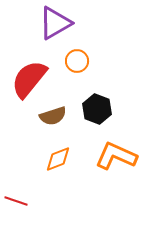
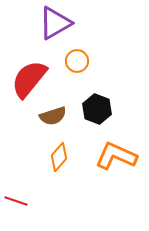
orange diamond: moved 1 px right, 2 px up; rotated 28 degrees counterclockwise
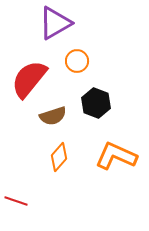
black hexagon: moved 1 px left, 6 px up
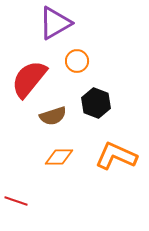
orange diamond: rotated 48 degrees clockwise
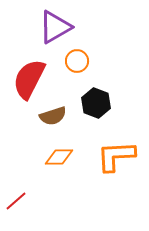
purple triangle: moved 4 px down
red semicircle: rotated 12 degrees counterclockwise
orange L-shape: rotated 27 degrees counterclockwise
red line: rotated 60 degrees counterclockwise
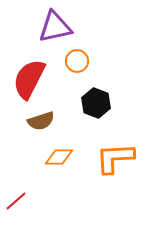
purple triangle: rotated 18 degrees clockwise
brown semicircle: moved 12 px left, 5 px down
orange L-shape: moved 1 px left, 2 px down
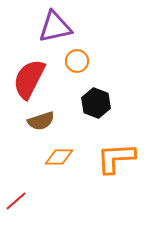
orange L-shape: moved 1 px right
